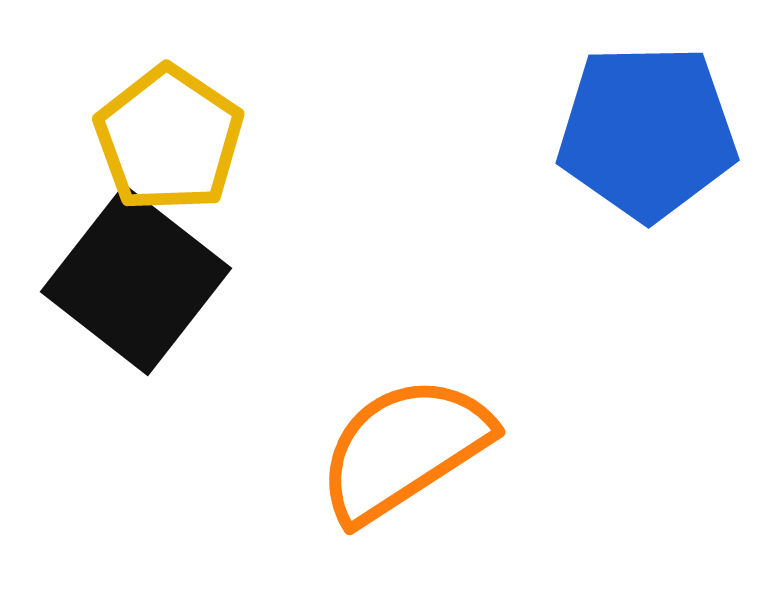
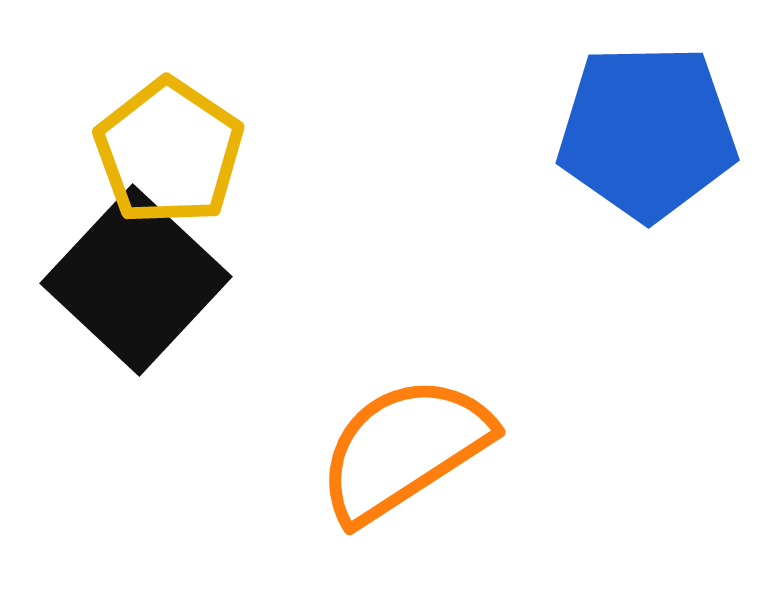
yellow pentagon: moved 13 px down
black square: rotated 5 degrees clockwise
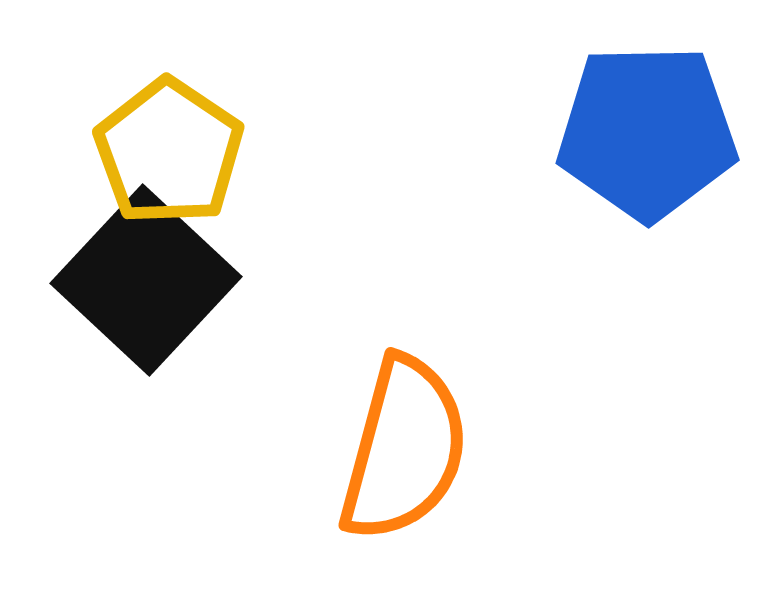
black square: moved 10 px right
orange semicircle: rotated 138 degrees clockwise
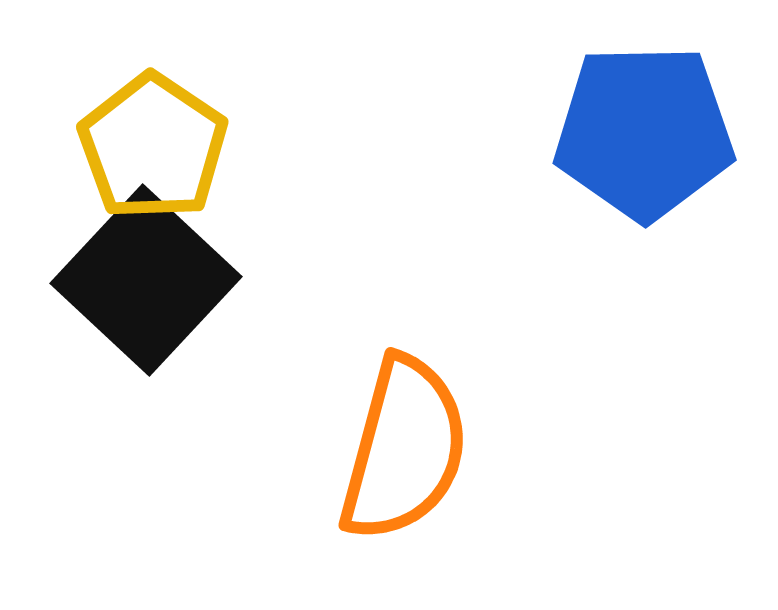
blue pentagon: moved 3 px left
yellow pentagon: moved 16 px left, 5 px up
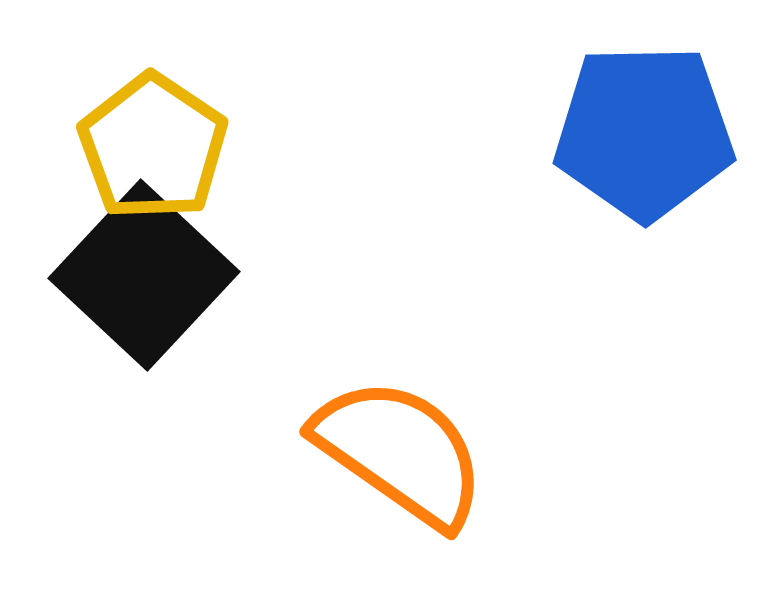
black square: moved 2 px left, 5 px up
orange semicircle: moved 4 px left, 3 px down; rotated 70 degrees counterclockwise
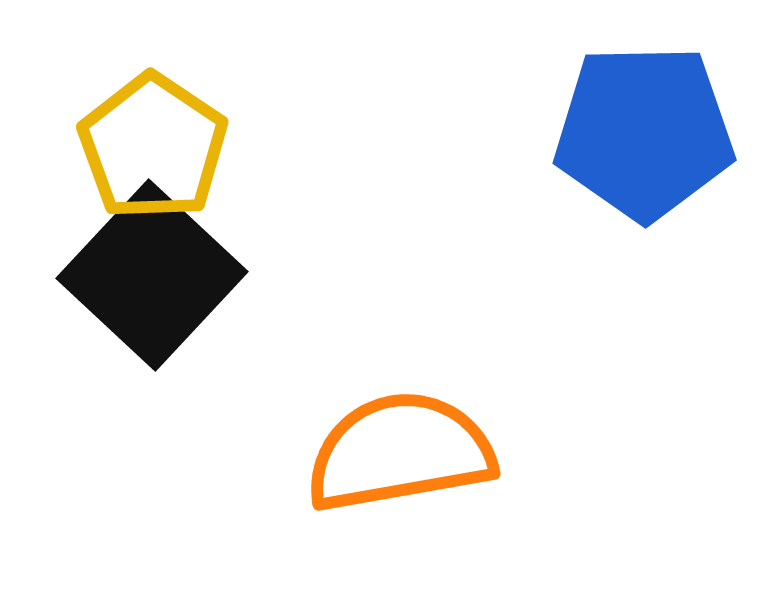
black square: moved 8 px right
orange semicircle: rotated 45 degrees counterclockwise
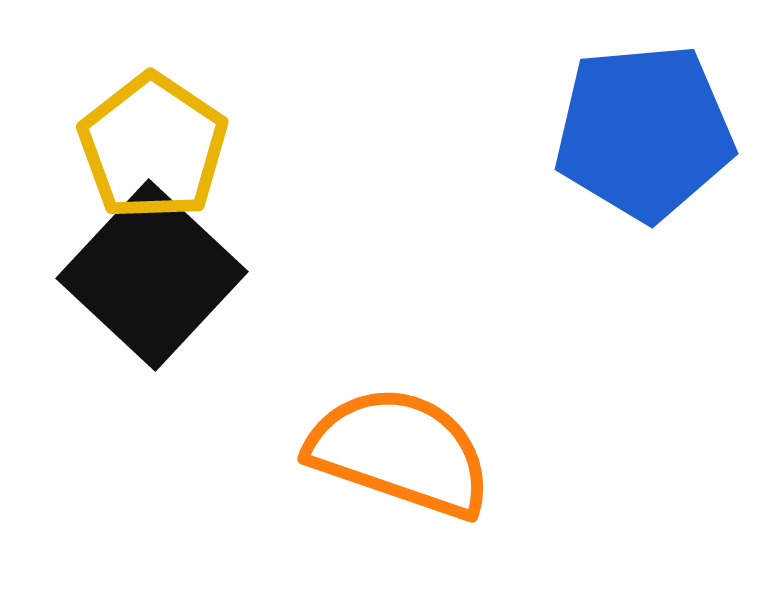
blue pentagon: rotated 4 degrees counterclockwise
orange semicircle: rotated 29 degrees clockwise
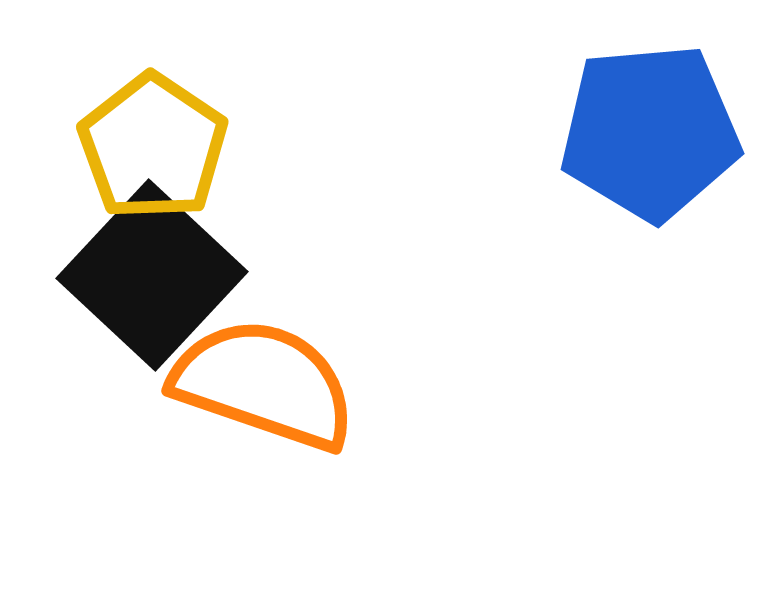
blue pentagon: moved 6 px right
orange semicircle: moved 136 px left, 68 px up
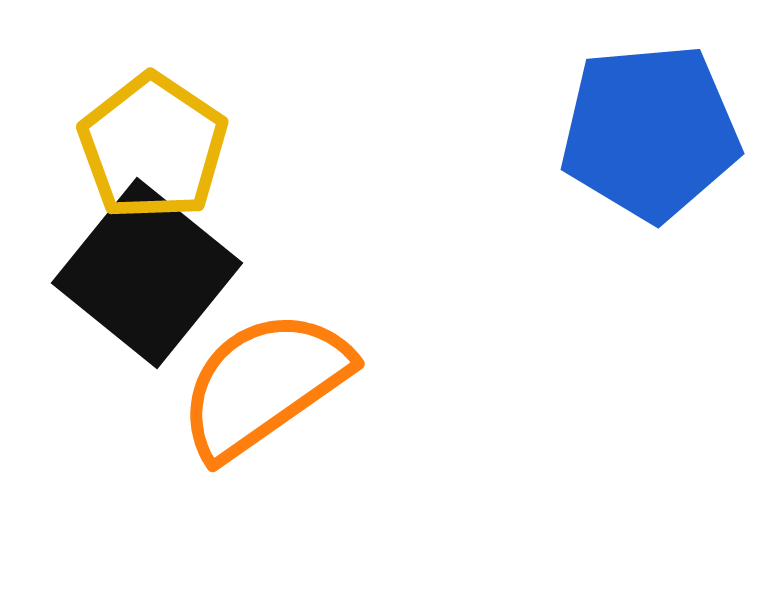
black square: moved 5 px left, 2 px up; rotated 4 degrees counterclockwise
orange semicircle: rotated 54 degrees counterclockwise
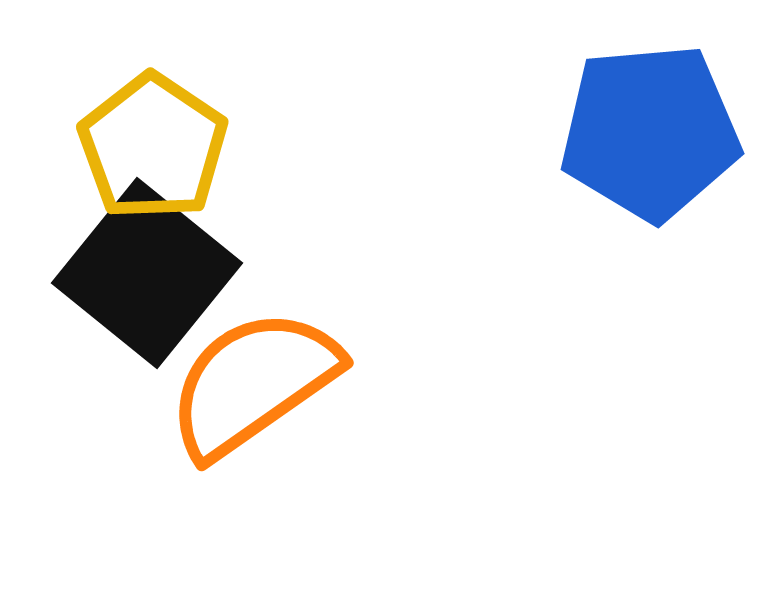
orange semicircle: moved 11 px left, 1 px up
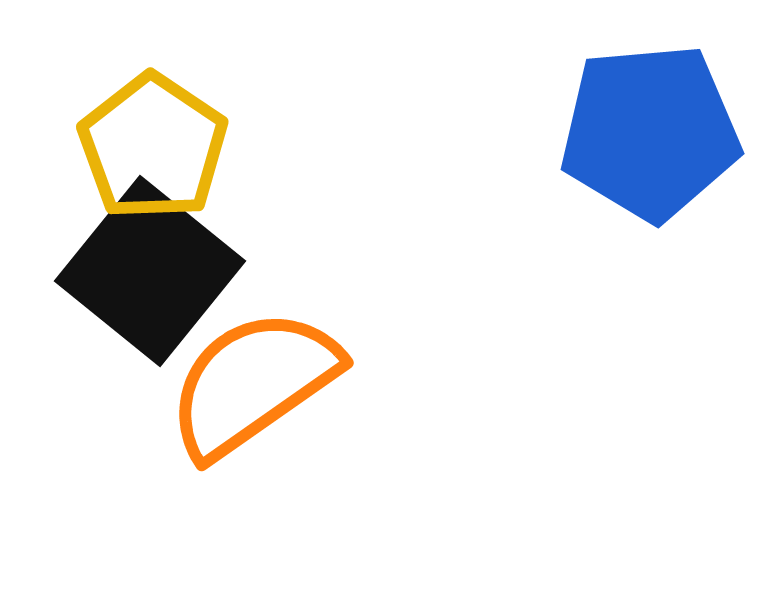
black square: moved 3 px right, 2 px up
